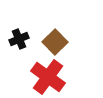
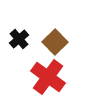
black cross: rotated 18 degrees counterclockwise
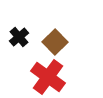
black cross: moved 2 px up
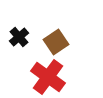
brown square: moved 1 px right; rotated 10 degrees clockwise
